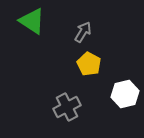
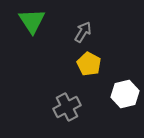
green triangle: rotated 24 degrees clockwise
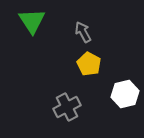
gray arrow: rotated 60 degrees counterclockwise
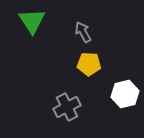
yellow pentagon: rotated 25 degrees counterclockwise
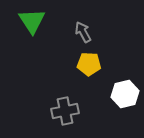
gray cross: moved 2 px left, 4 px down; rotated 16 degrees clockwise
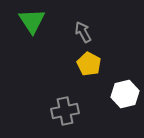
yellow pentagon: rotated 25 degrees clockwise
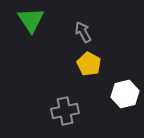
green triangle: moved 1 px left, 1 px up
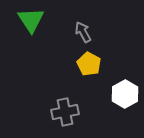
white hexagon: rotated 16 degrees counterclockwise
gray cross: moved 1 px down
